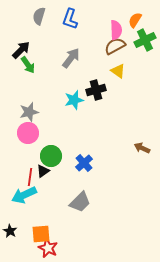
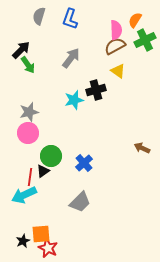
black star: moved 13 px right, 10 px down; rotated 16 degrees clockwise
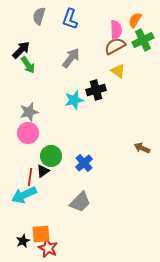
green cross: moved 2 px left
